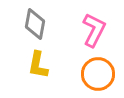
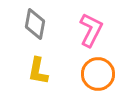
pink L-shape: moved 3 px left
yellow L-shape: moved 6 px down
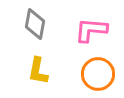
pink L-shape: rotated 112 degrees counterclockwise
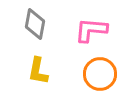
orange circle: moved 2 px right
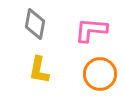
yellow L-shape: moved 1 px right, 1 px up
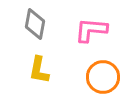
orange circle: moved 3 px right, 3 px down
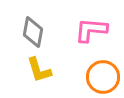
gray diamond: moved 2 px left, 8 px down
yellow L-shape: rotated 28 degrees counterclockwise
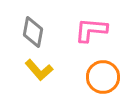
yellow L-shape: rotated 24 degrees counterclockwise
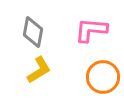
yellow L-shape: rotated 80 degrees counterclockwise
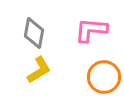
gray diamond: moved 1 px right, 1 px down
orange circle: moved 1 px right
